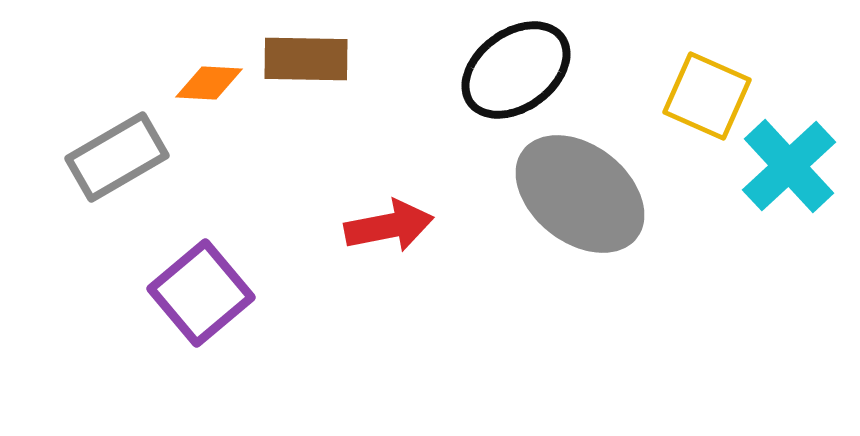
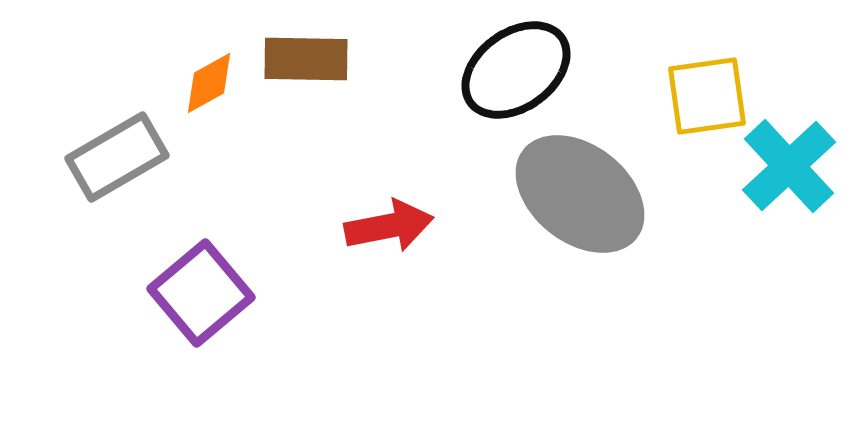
orange diamond: rotated 32 degrees counterclockwise
yellow square: rotated 32 degrees counterclockwise
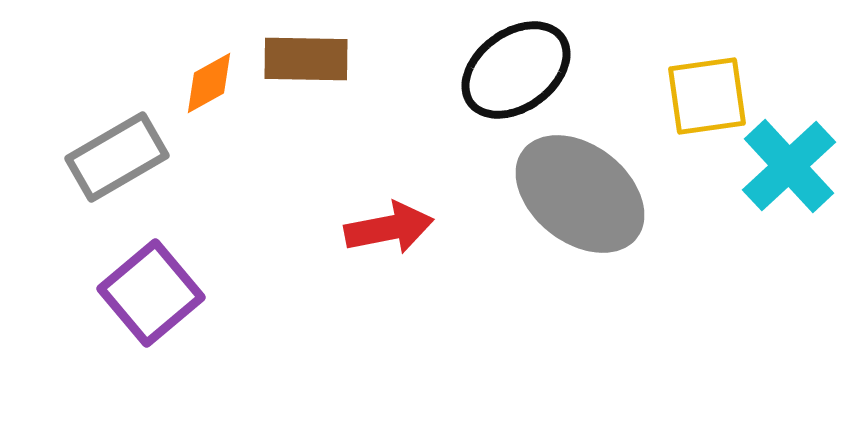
red arrow: moved 2 px down
purple square: moved 50 px left
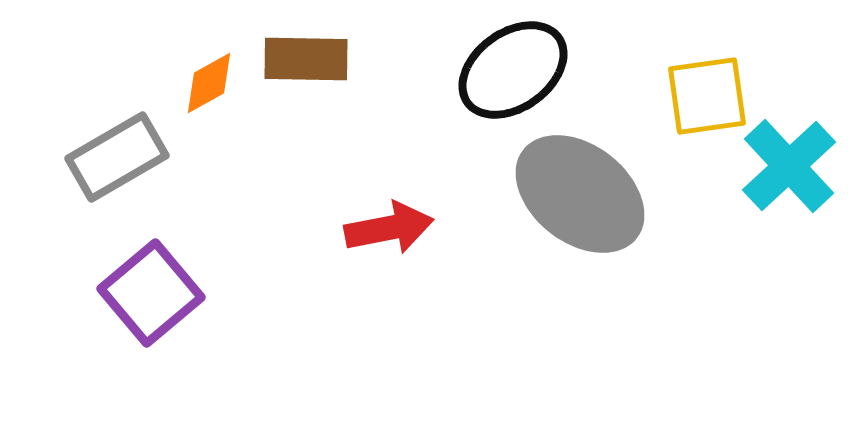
black ellipse: moved 3 px left
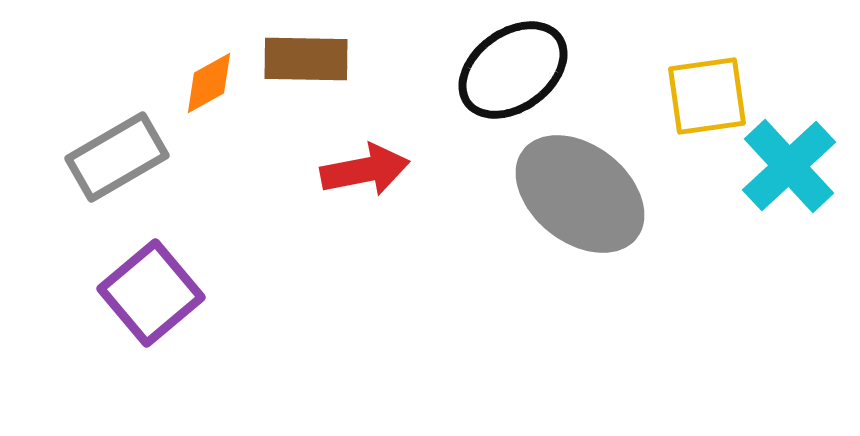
red arrow: moved 24 px left, 58 px up
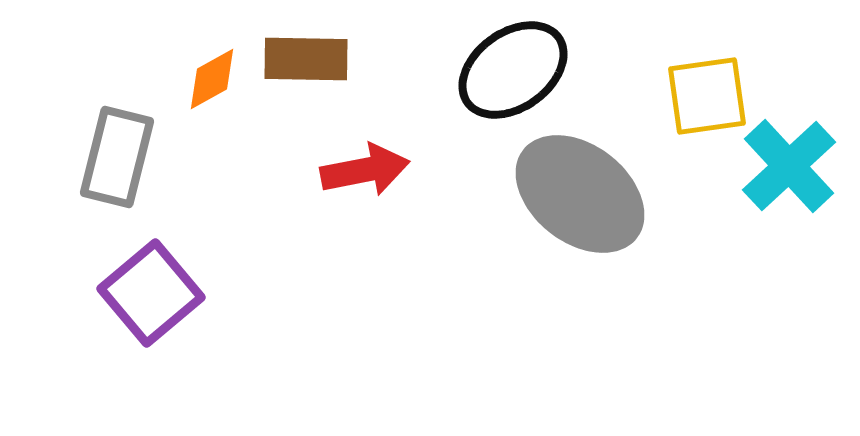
orange diamond: moved 3 px right, 4 px up
gray rectangle: rotated 46 degrees counterclockwise
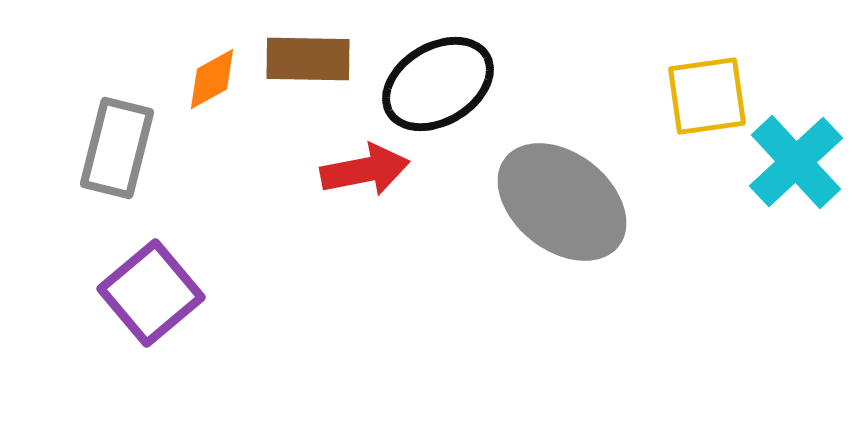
brown rectangle: moved 2 px right
black ellipse: moved 75 px left, 14 px down; rotated 5 degrees clockwise
gray rectangle: moved 9 px up
cyan cross: moved 7 px right, 4 px up
gray ellipse: moved 18 px left, 8 px down
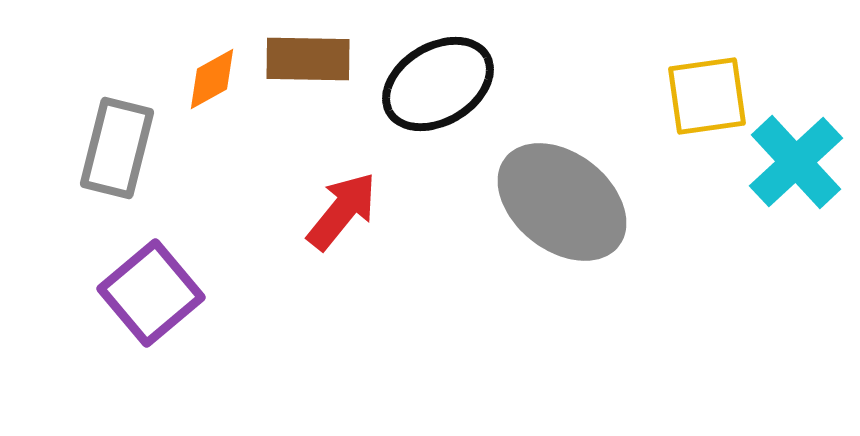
red arrow: moved 23 px left, 41 px down; rotated 40 degrees counterclockwise
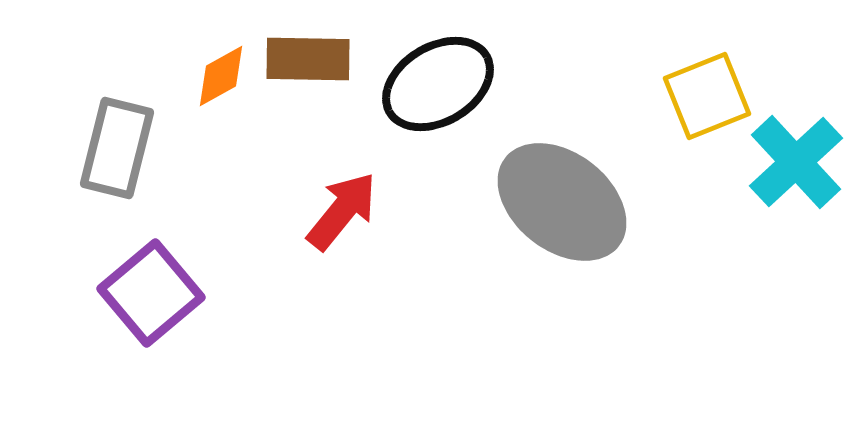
orange diamond: moved 9 px right, 3 px up
yellow square: rotated 14 degrees counterclockwise
